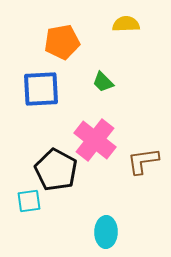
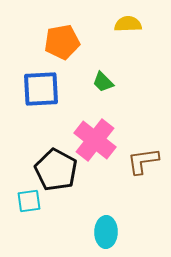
yellow semicircle: moved 2 px right
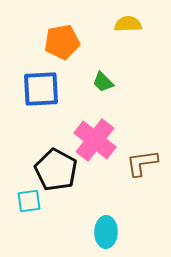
brown L-shape: moved 1 px left, 2 px down
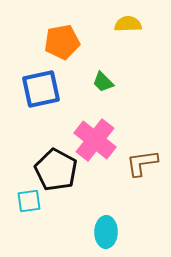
blue square: rotated 9 degrees counterclockwise
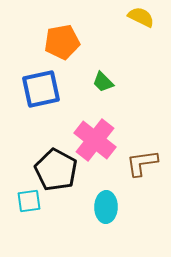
yellow semicircle: moved 13 px right, 7 px up; rotated 28 degrees clockwise
cyan ellipse: moved 25 px up
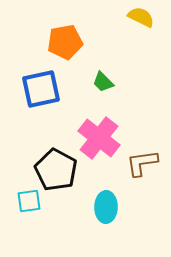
orange pentagon: moved 3 px right
pink cross: moved 4 px right, 2 px up
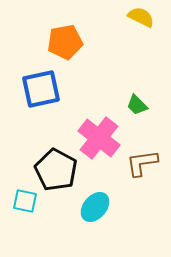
green trapezoid: moved 34 px right, 23 px down
cyan square: moved 4 px left; rotated 20 degrees clockwise
cyan ellipse: moved 11 px left; rotated 40 degrees clockwise
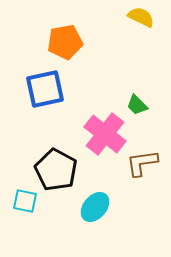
blue square: moved 4 px right
pink cross: moved 6 px right, 4 px up
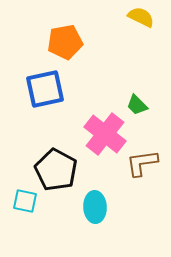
cyan ellipse: rotated 44 degrees counterclockwise
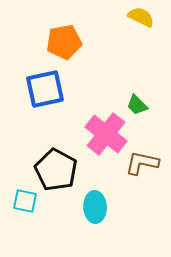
orange pentagon: moved 1 px left
pink cross: moved 1 px right
brown L-shape: rotated 20 degrees clockwise
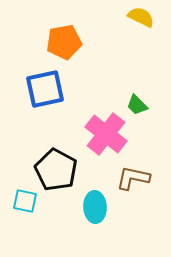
brown L-shape: moved 9 px left, 15 px down
